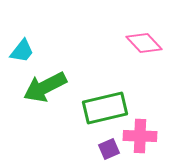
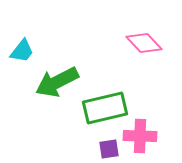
green arrow: moved 12 px right, 5 px up
purple square: rotated 15 degrees clockwise
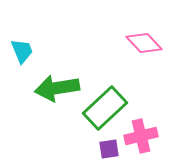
cyan trapezoid: rotated 60 degrees counterclockwise
green arrow: moved 6 px down; rotated 18 degrees clockwise
green rectangle: rotated 30 degrees counterclockwise
pink cross: moved 1 px right; rotated 16 degrees counterclockwise
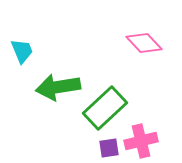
green arrow: moved 1 px right, 1 px up
pink cross: moved 5 px down
purple square: moved 1 px up
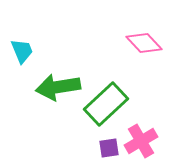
green rectangle: moved 1 px right, 4 px up
pink cross: rotated 16 degrees counterclockwise
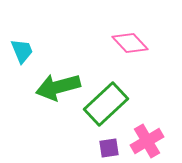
pink diamond: moved 14 px left
green arrow: rotated 6 degrees counterclockwise
pink cross: moved 6 px right
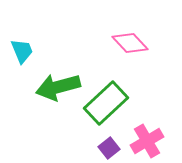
green rectangle: moved 1 px up
purple square: rotated 30 degrees counterclockwise
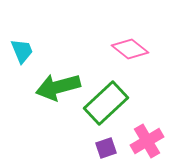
pink diamond: moved 6 px down; rotated 9 degrees counterclockwise
purple square: moved 3 px left; rotated 20 degrees clockwise
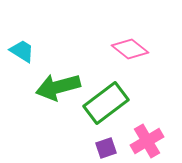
cyan trapezoid: rotated 36 degrees counterclockwise
green rectangle: rotated 6 degrees clockwise
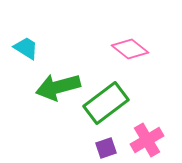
cyan trapezoid: moved 4 px right, 3 px up
pink cross: moved 1 px up
